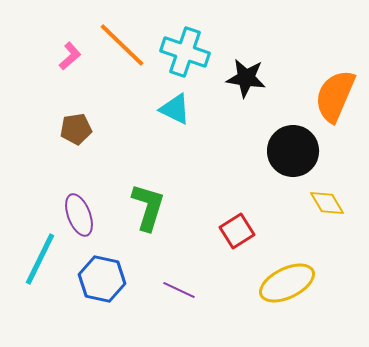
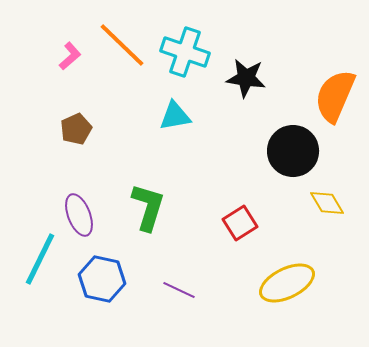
cyan triangle: moved 7 px down; rotated 36 degrees counterclockwise
brown pentagon: rotated 16 degrees counterclockwise
red square: moved 3 px right, 8 px up
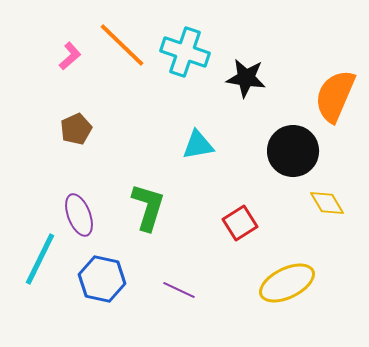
cyan triangle: moved 23 px right, 29 px down
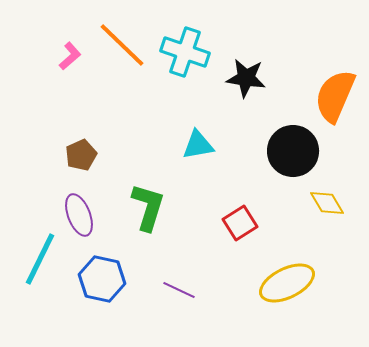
brown pentagon: moved 5 px right, 26 px down
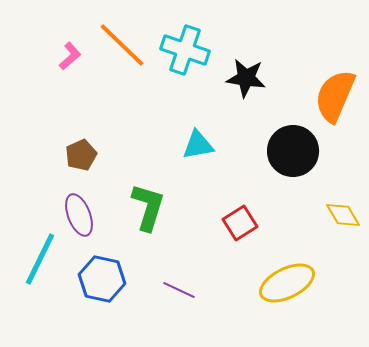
cyan cross: moved 2 px up
yellow diamond: moved 16 px right, 12 px down
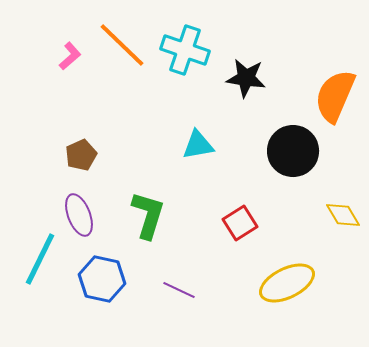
green L-shape: moved 8 px down
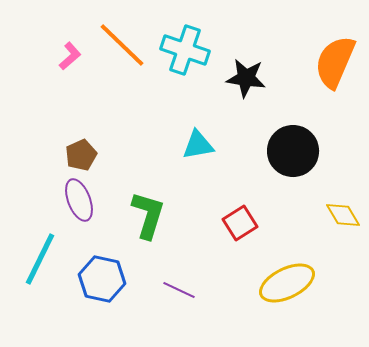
orange semicircle: moved 34 px up
purple ellipse: moved 15 px up
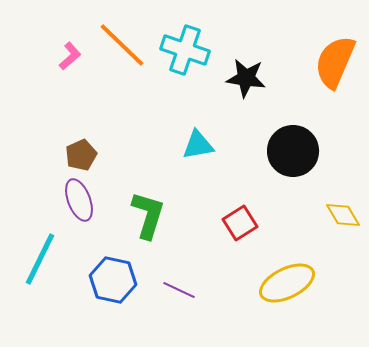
blue hexagon: moved 11 px right, 1 px down
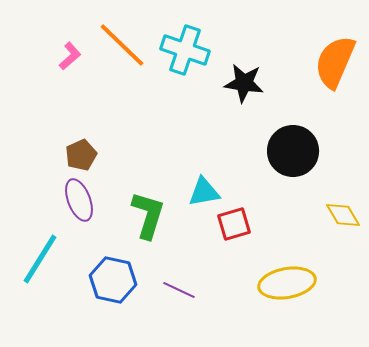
black star: moved 2 px left, 5 px down
cyan triangle: moved 6 px right, 47 px down
red square: moved 6 px left, 1 px down; rotated 16 degrees clockwise
cyan line: rotated 6 degrees clockwise
yellow ellipse: rotated 16 degrees clockwise
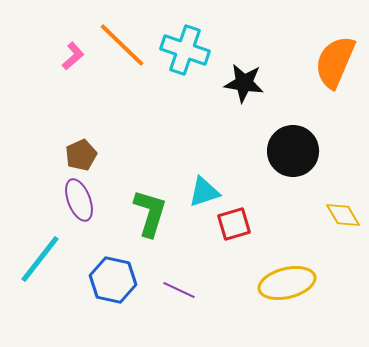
pink L-shape: moved 3 px right
cyan triangle: rotated 8 degrees counterclockwise
green L-shape: moved 2 px right, 2 px up
cyan line: rotated 6 degrees clockwise
yellow ellipse: rotated 4 degrees counterclockwise
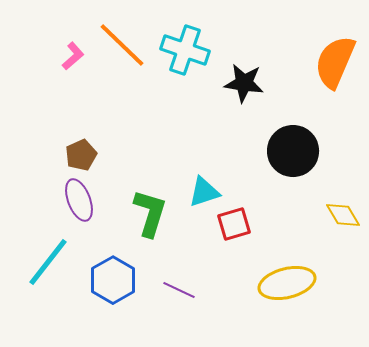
cyan line: moved 8 px right, 3 px down
blue hexagon: rotated 18 degrees clockwise
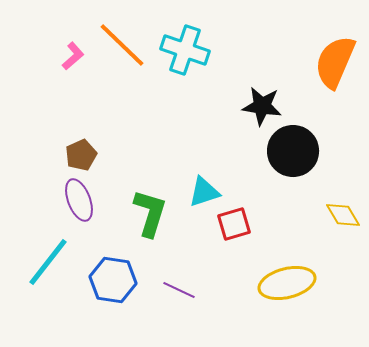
black star: moved 18 px right, 23 px down
blue hexagon: rotated 21 degrees counterclockwise
